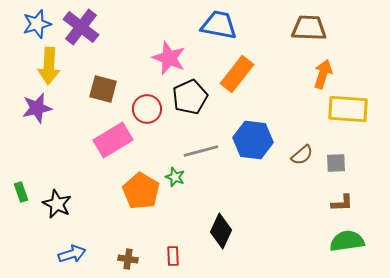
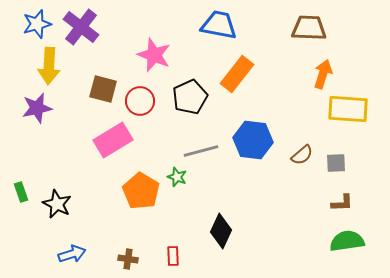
pink star: moved 15 px left, 3 px up
red circle: moved 7 px left, 8 px up
green star: moved 2 px right
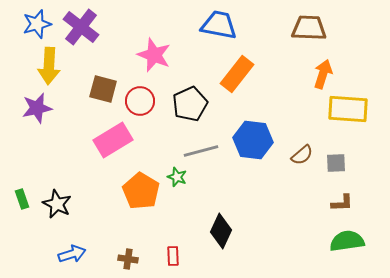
black pentagon: moved 7 px down
green rectangle: moved 1 px right, 7 px down
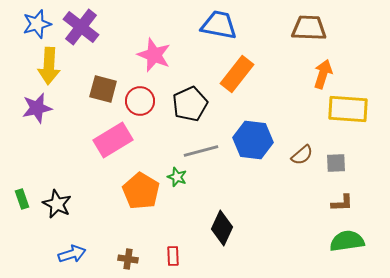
black diamond: moved 1 px right, 3 px up
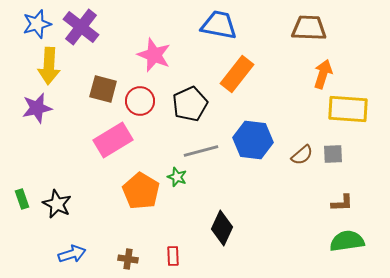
gray square: moved 3 px left, 9 px up
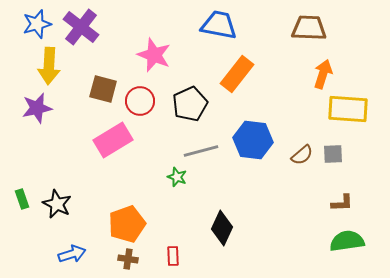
orange pentagon: moved 14 px left, 33 px down; rotated 21 degrees clockwise
